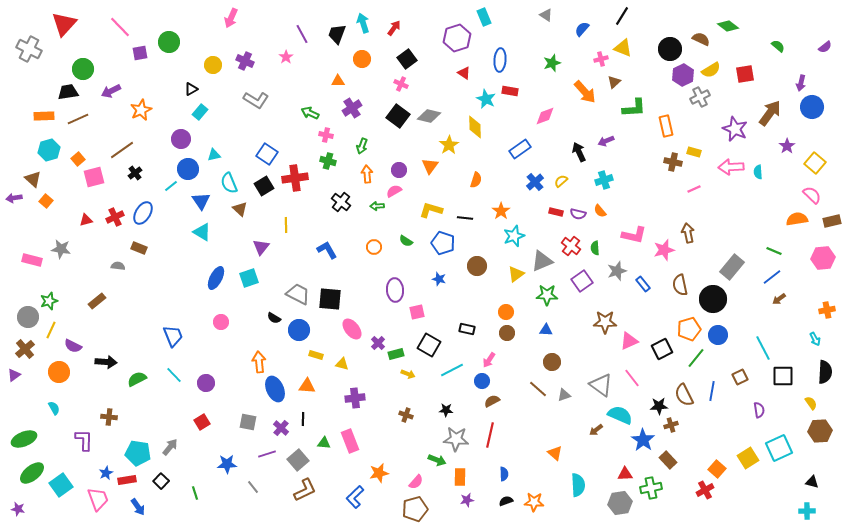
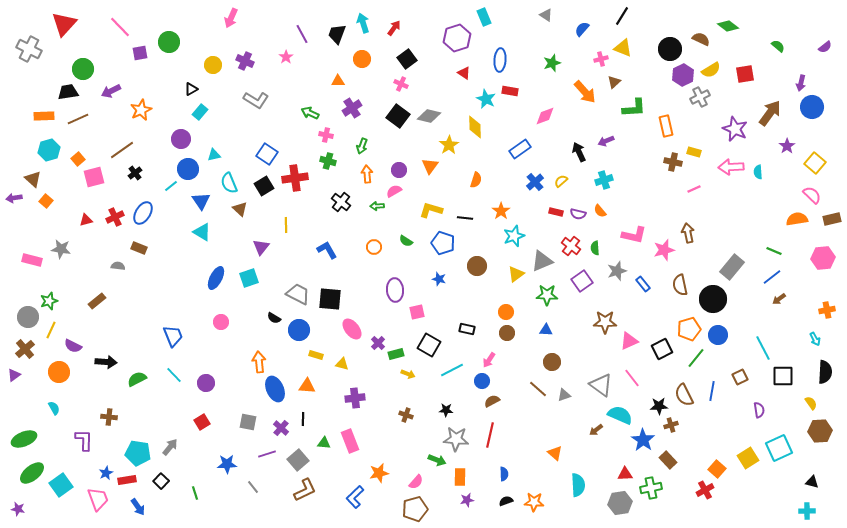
brown rectangle at (832, 221): moved 2 px up
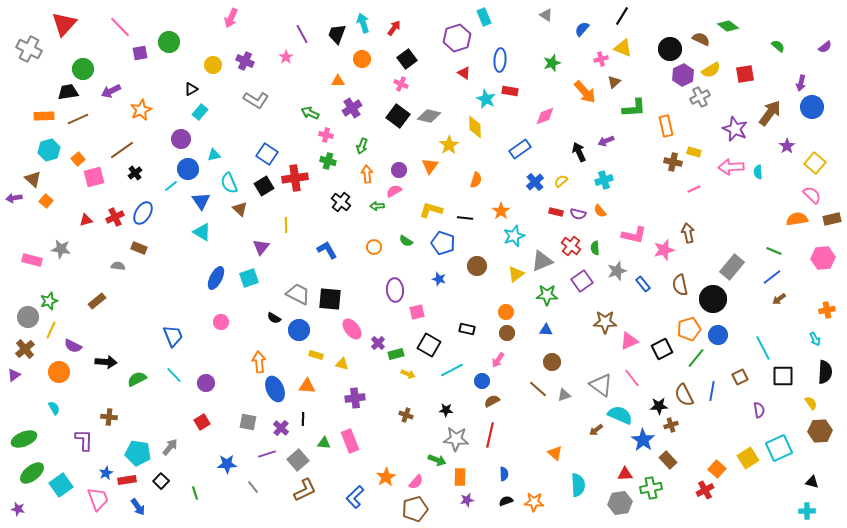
pink arrow at (489, 360): moved 9 px right
orange star at (379, 473): moved 7 px right, 4 px down; rotated 18 degrees counterclockwise
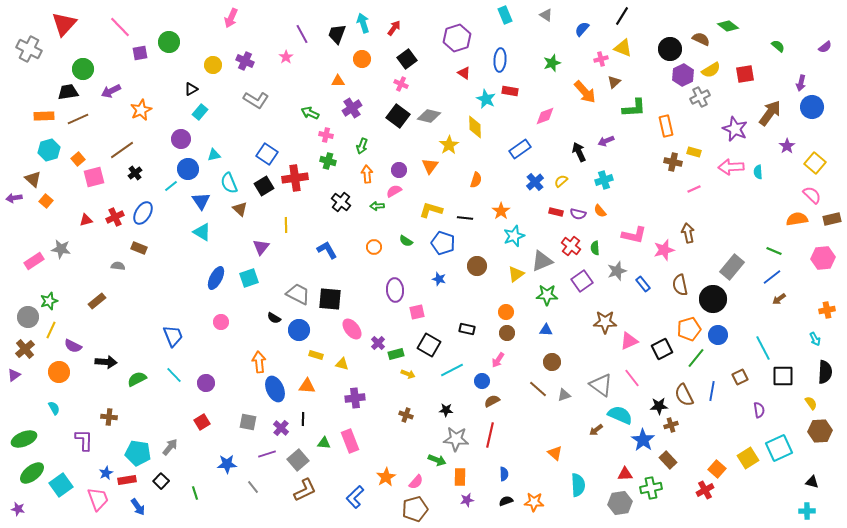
cyan rectangle at (484, 17): moved 21 px right, 2 px up
pink rectangle at (32, 260): moved 2 px right, 1 px down; rotated 48 degrees counterclockwise
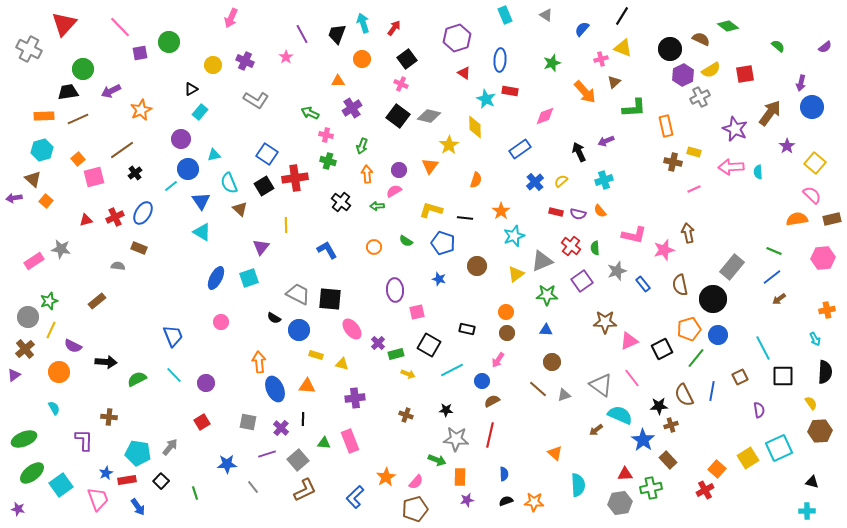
cyan hexagon at (49, 150): moved 7 px left
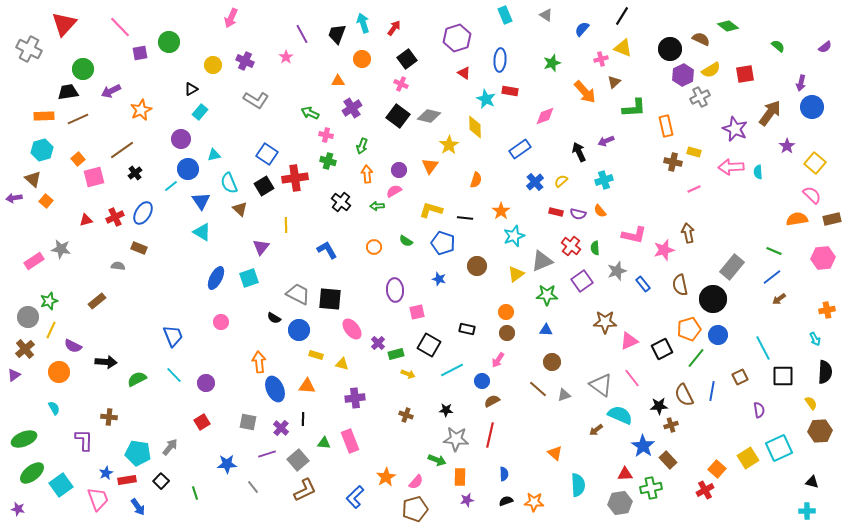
blue star at (643, 440): moved 6 px down
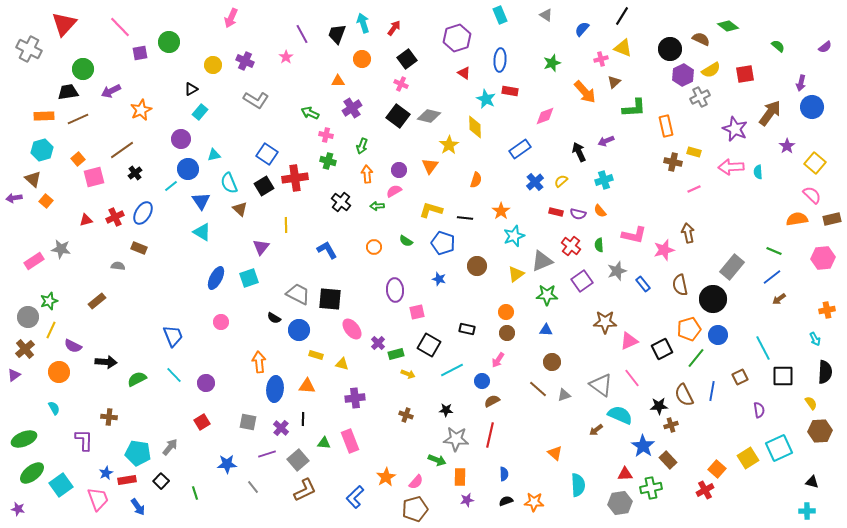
cyan rectangle at (505, 15): moved 5 px left
green semicircle at (595, 248): moved 4 px right, 3 px up
blue ellipse at (275, 389): rotated 30 degrees clockwise
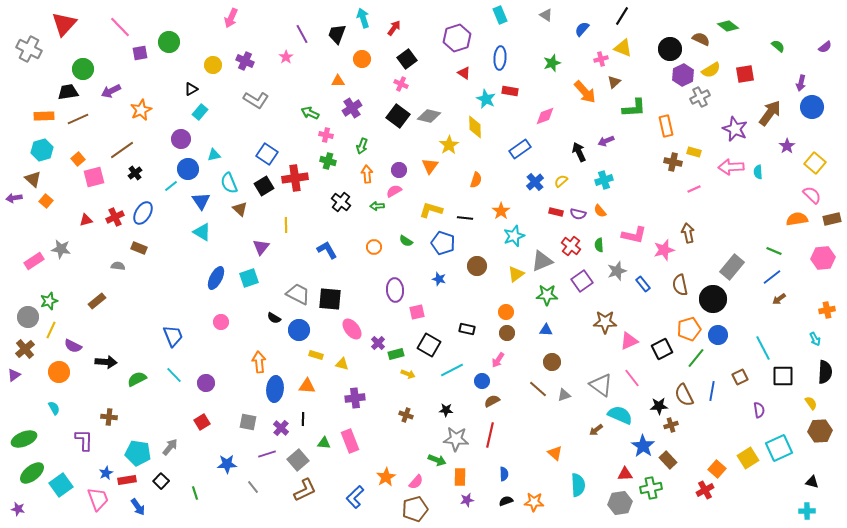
cyan arrow at (363, 23): moved 5 px up
blue ellipse at (500, 60): moved 2 px up
